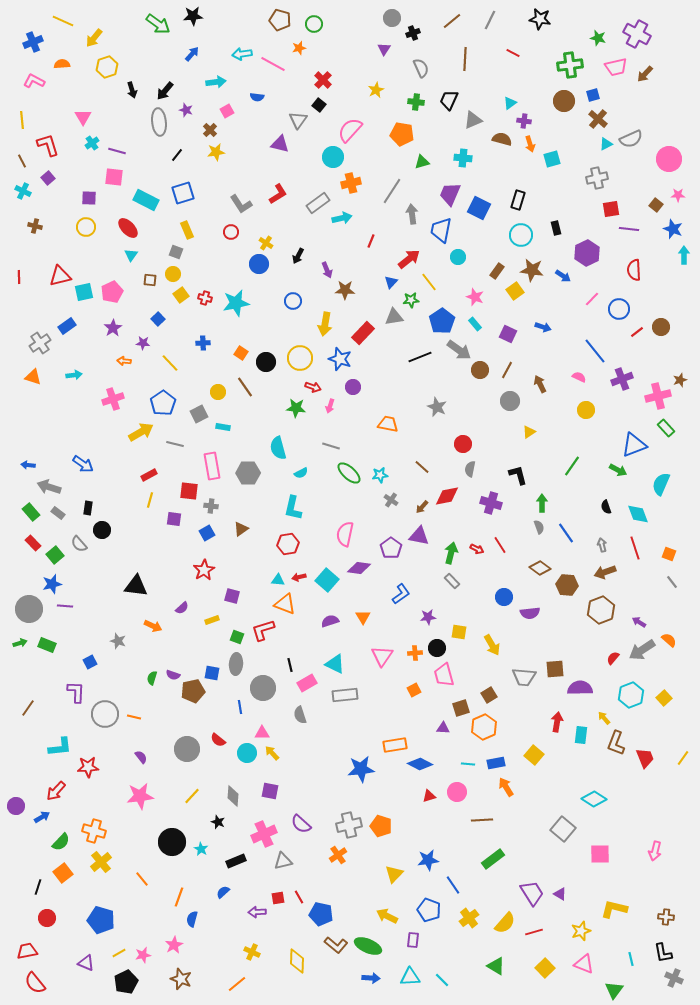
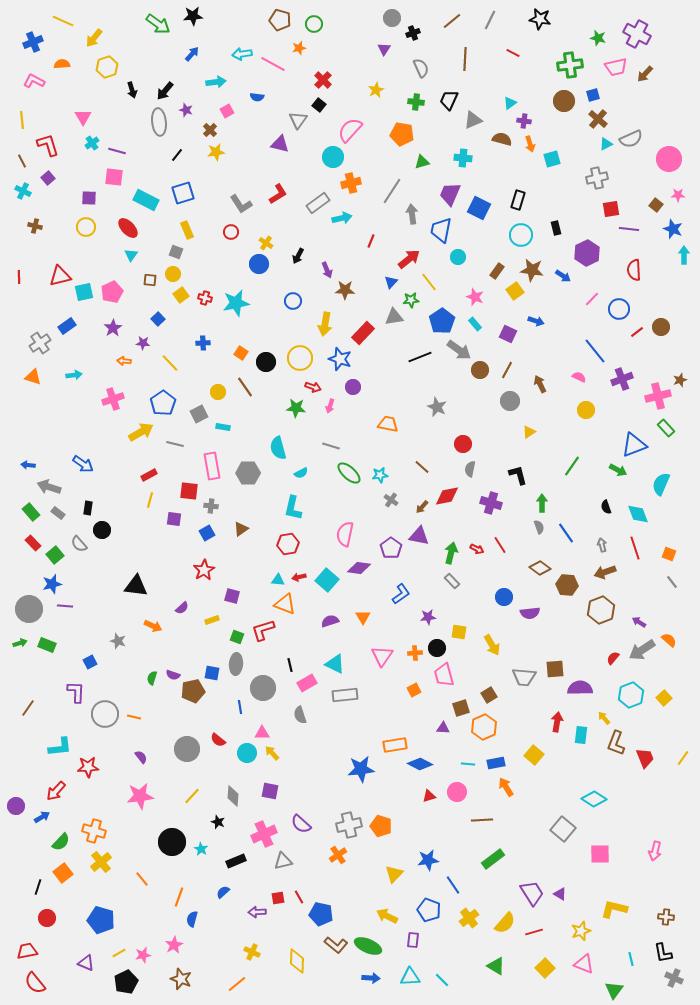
blue arrow at (543, 327): moved 7 px left, 6 px up
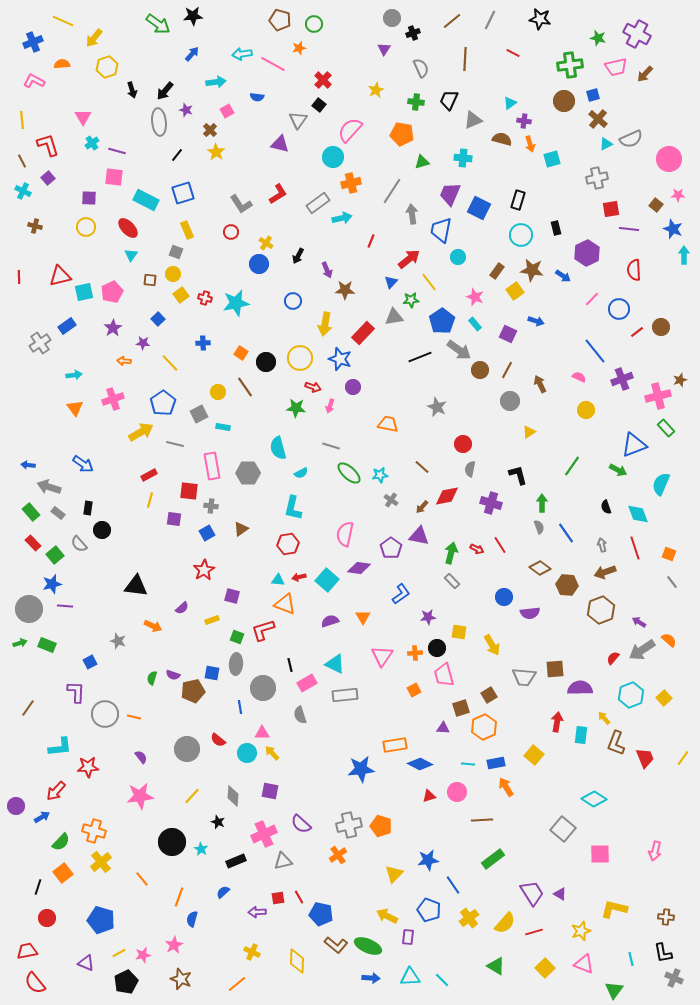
yellow star at (216, 152): rotated 30 degrees counterclockwise
orange triangle at (33, 377): moved 42 px right, 31 px down; rotated 36 degrees clockwise
purple rectangle at (413, 940): moved 5 px left, 3 px up
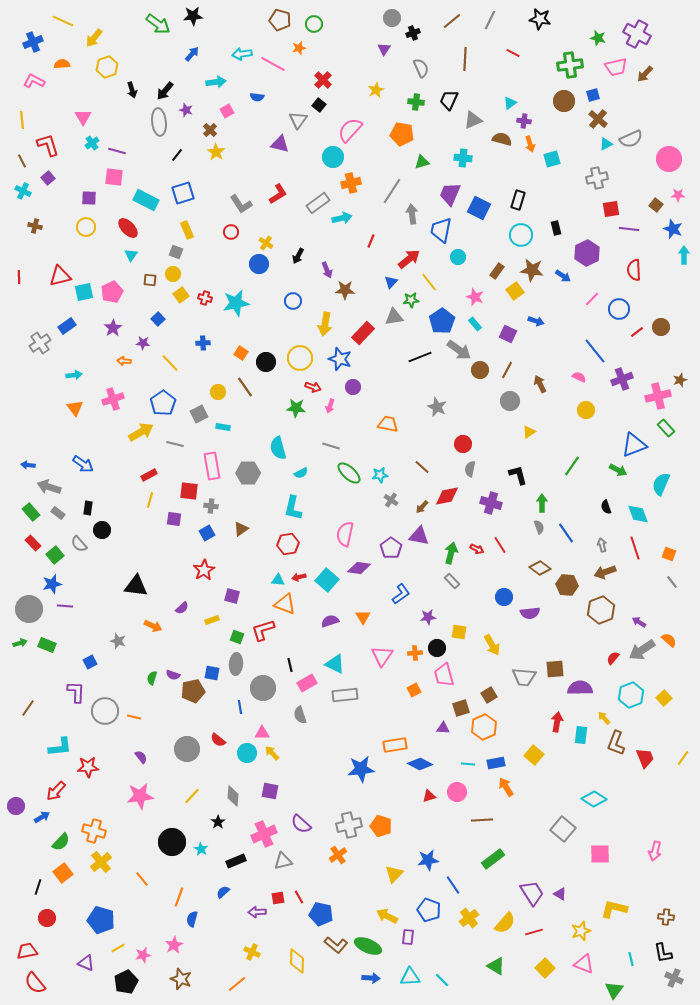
gray circle at (105, 714): moved 3 px up
black star at (218, 822): rotated 16 degrees clockwise
yellow line at (119, 953): moved 1 px left, 5 px up
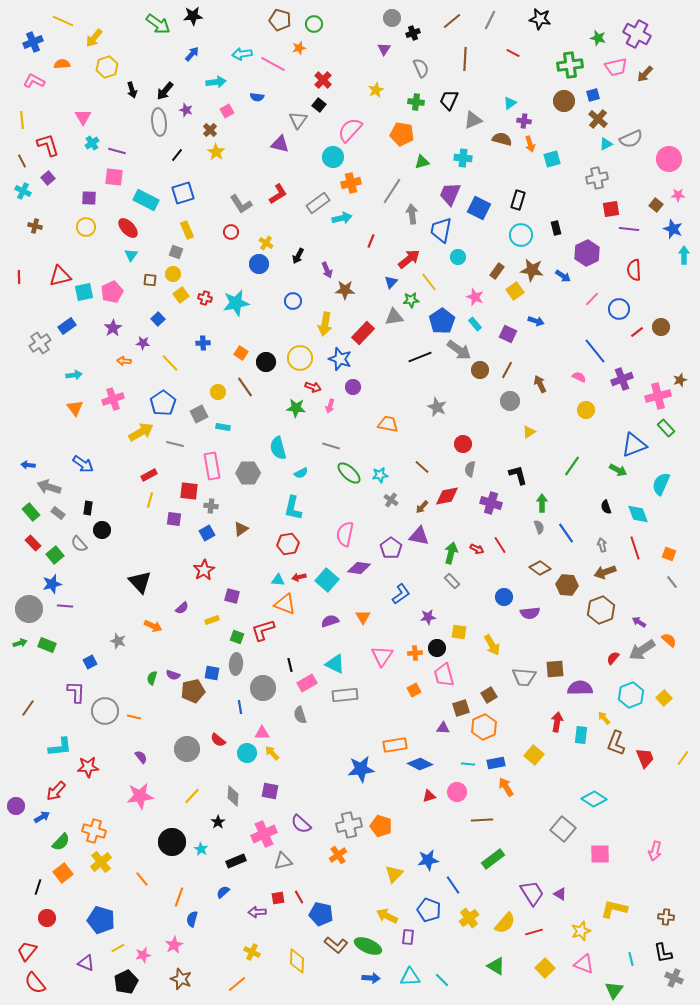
black triangle at (136, 586): moved 4 px right, 4 px up; rotated 40 degrees clockwise
red trapezoid at (27, 951): rotated 40 degrees counterclockwise
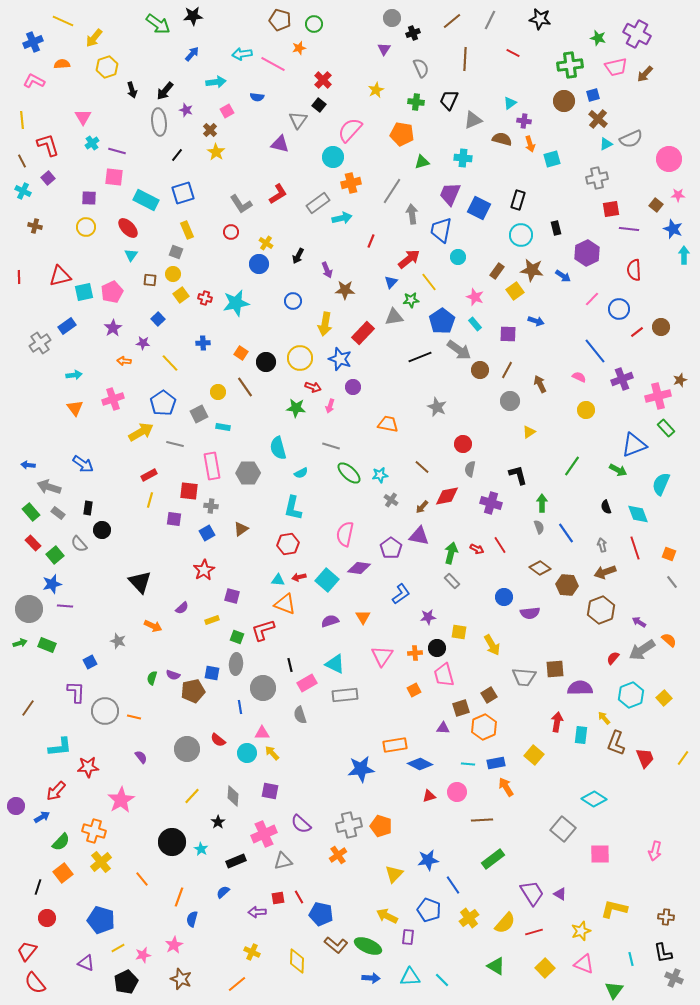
purple square at (508, 334): rotated 24 degrees counterclockwise
pink star at (140, 796): moved 19 px left, 4 px down; rotated 24 degrees counterclockwise
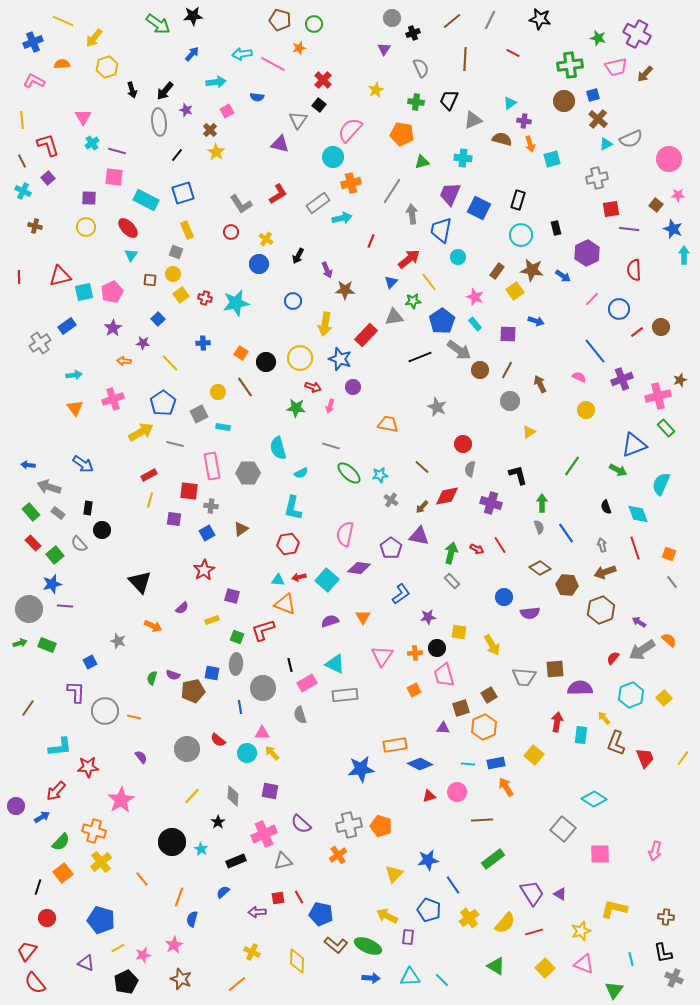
yellow cross at (266, 243): moved 4 px up
green star at (411, 300): moved 2 px right, 1 px down
red rectangle at (363, 333): moved 3 px right, 2 px down
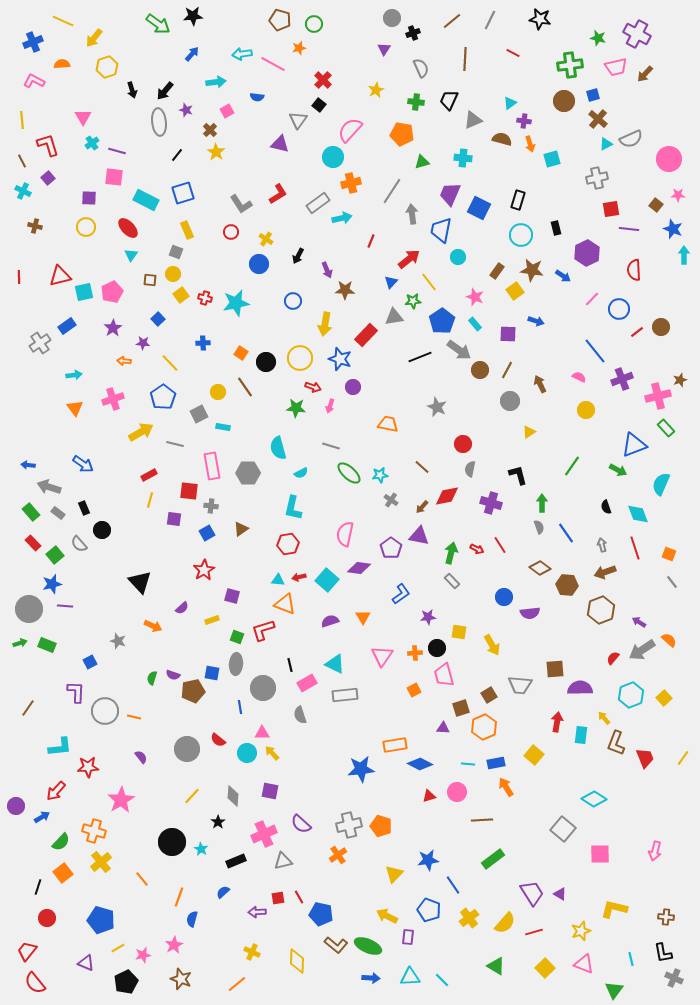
blue pentagon at (163, 403): moved 6 px up
black rectangle at (88, 508): moved 4 px left; rotated 32 degrees counterclockwise
gray trapezoid at (524, 677): moved 4 px left, 8 px down
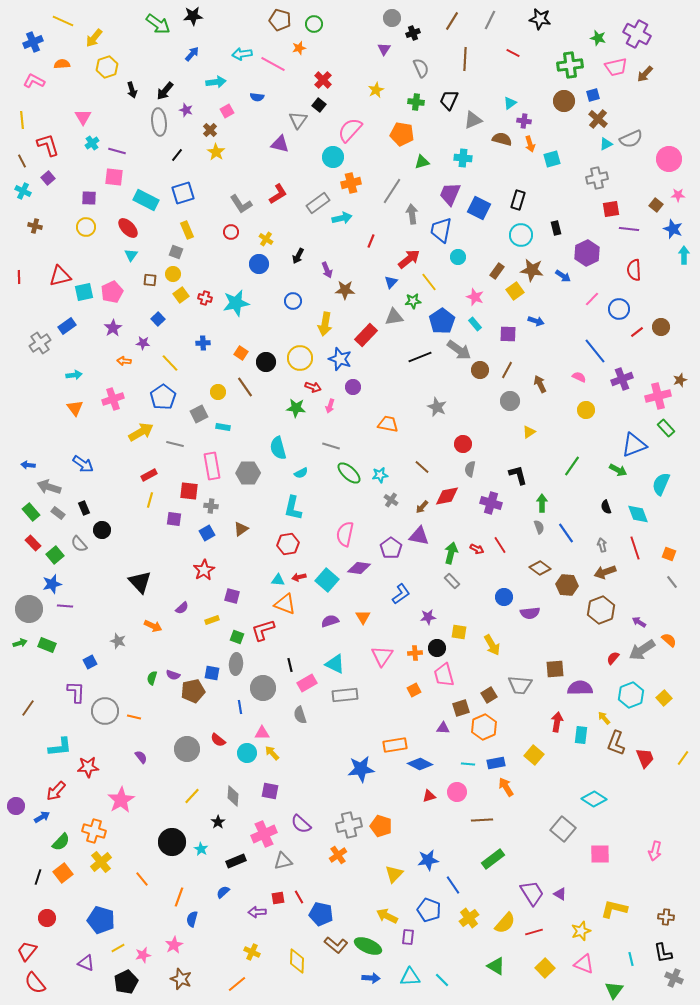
brown line at (452, 21): rotated 18 degrees counterclockwise
black line at (38, 887): moved 10 px up
